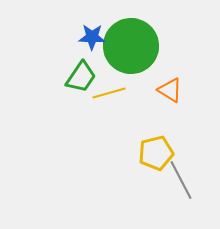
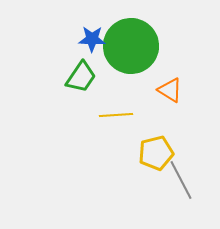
blue star: moved 2 px down
yellow line: moved 7 px right, 22 px down; rotated 12 degrees clockwise
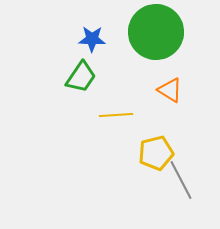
green circle: moved 25 px right, 14 px up
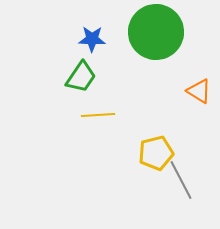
orange triangle: moved 29 px right, 1 px down
yellow line: moved 18 px left
